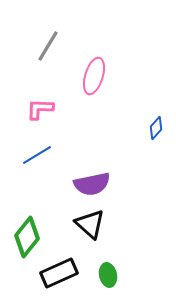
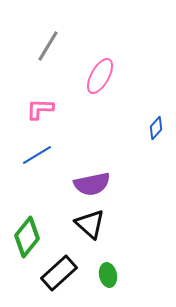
pink ellipse: moved 6 px right; rotated 12 degrees clockwise
black rectangle: rotated 18 degrees counterclockwise
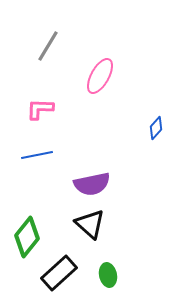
blue line: rotated 20 degrees clockwise
